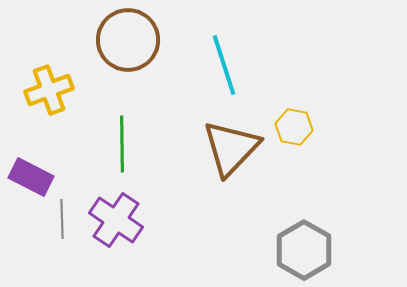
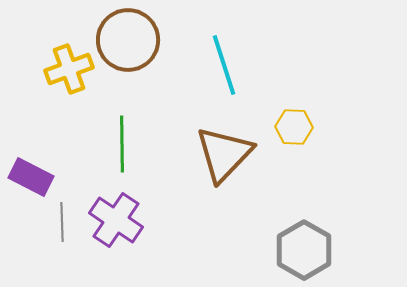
yellow cross: moved 20 px right, 21 px up
yellow hexagon: rotated 9 degrees counterclockwise
brown triangle: moved 7 px left, 6 px down
gray line: moved 3 px down
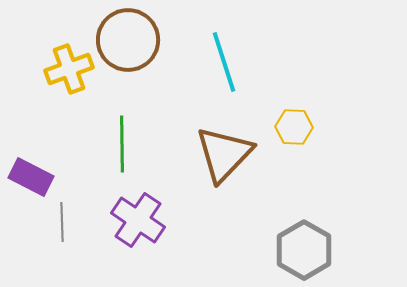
cyan line: moved 3 px up
purple cross: moved 22 px right
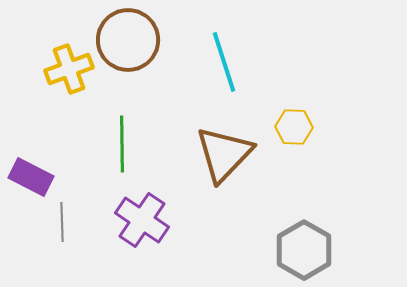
purple cross: moved 4 px right
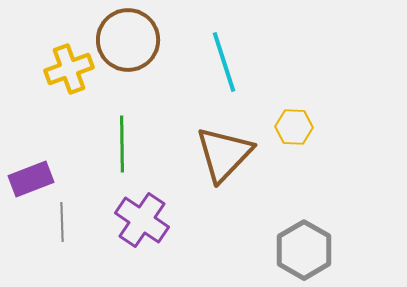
purple rectangle: moved 2 px down; rotated 48 degrees counterclockwise
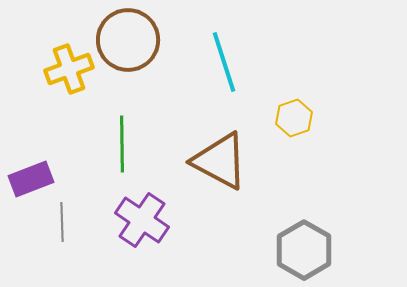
yellow hexagon: moved 9 px up; rotated 21 degrees counterclockwise
brown triangle: moved 4 px left, 7 px down; rotated 46 degrees counterclockwise
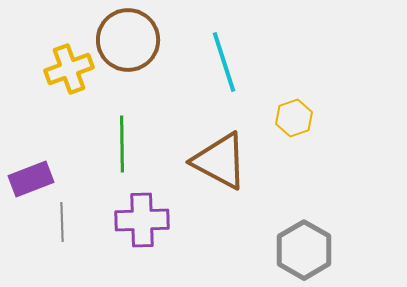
purple cross: rotated 36 degrees counterclockwise
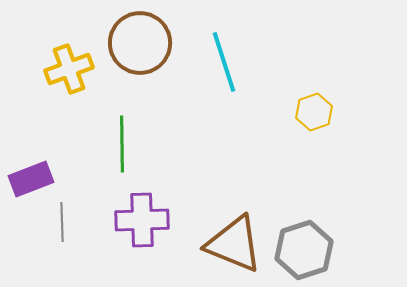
brown circle: moved 12 px right, 3 px down
yellow hexagon: moved 20 px right, 6 px up
brown triangle: moved 14 px right, 83 px down; rotated 6 degrees counterclockwise
gray hexagon: rotated 12 degrees clockwise
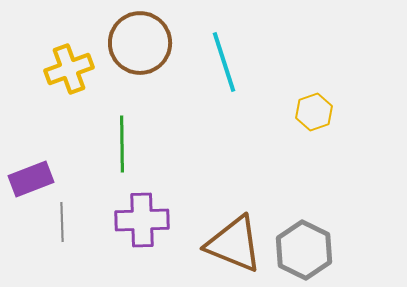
gray hexagon: rotated 16 degrees counterclockwise
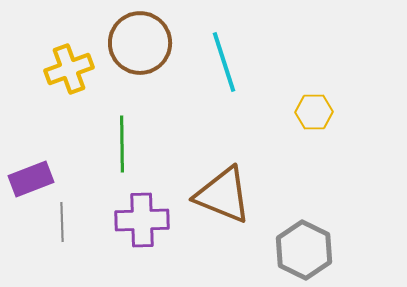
yellow hexagon: rotated 18 degrees clockwise
brown triangle: moved 11 px left, 49 px up
